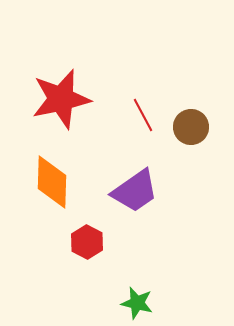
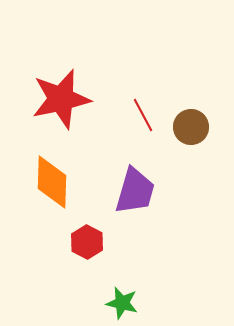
purple trapezoid: rotated 39 degrees counterclockwise
green star: moved 15 px left
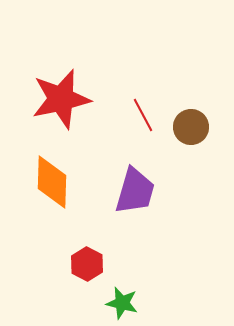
red hexagon: moved 22 px down
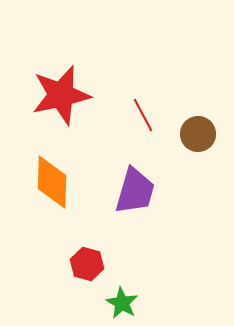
red star: moved 4 px up
brown circle: moved 7 px right, 7 px down
red hexagon: rotated 12 degrees counterclockwise
green star: rotated 16 degrees clockwise
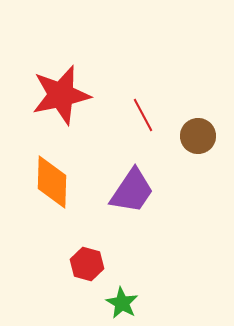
brown circle: moved 2 px down
purple trapezoid: moved 3 px left; rotated 18 degrees clockwise
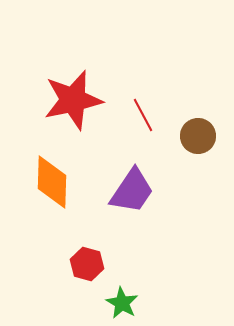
red star: moved 12 px right, 5 px down
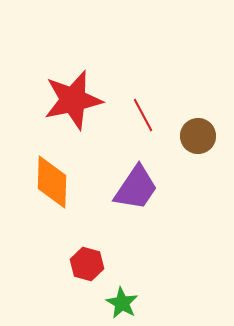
purple trapezoid: moved 4 px right, 3 px up
